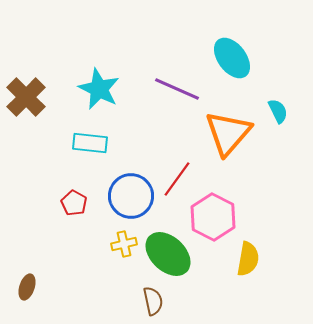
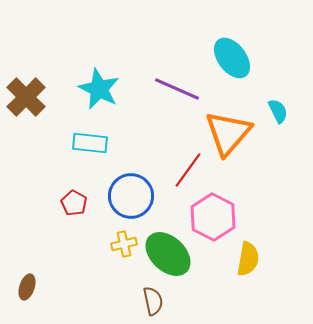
red line: moved 11 px right, 9 px up
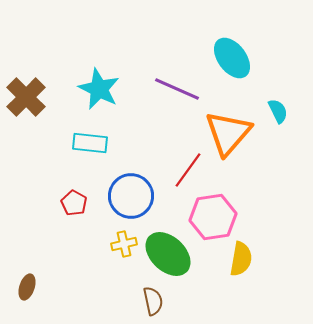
pink hexagon: rotated 24 degrees clockwise
yellow semicircle: moved 7 px left
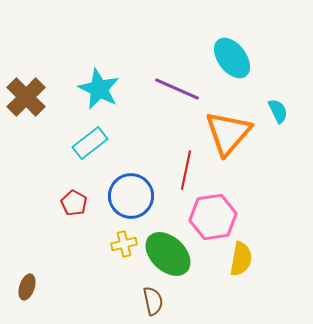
cyan rectangle: rotated 44 degrees counterclockwise
red line: moved 2 px left; rotated 24 degrees counterclockwise
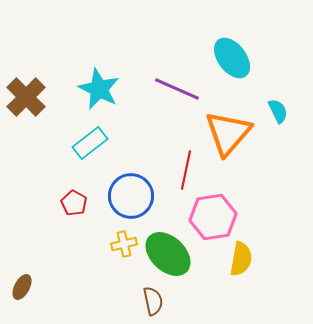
brown ellipse: moved 5 px left; rotated 10 degrees clockwise
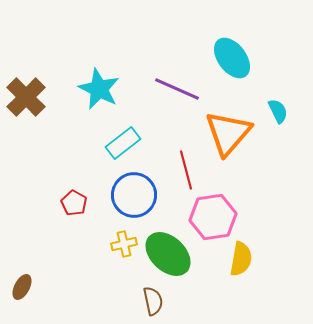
cyan rectangle: moved 33 px right
red line: rotated 27 degrees counterclockwise
blue circle: moved 3 px right, 1 px up
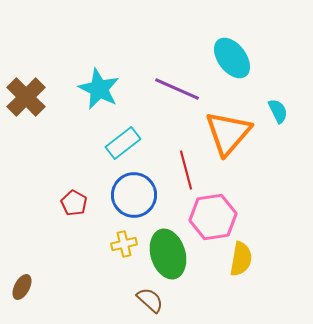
green ellipse: rotated 30 degrees clockwise
brown semicircle: moved 3 px left, 1 px up; rotated 36 degrees counterclockwise
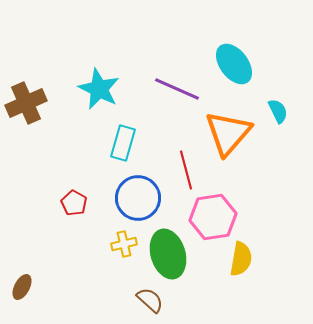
cyan ellipse: moved 2 px right, 6 px down
brown cross: moved 6 px down; rotated 21 degrees clockwise
cyan rectangle: rotated 36 degrees counterclockwise
blue circle: moved 4 px right, 3 px down
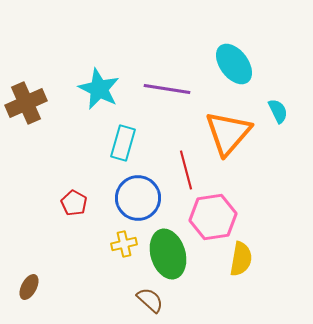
purple line: moved 10 px left; rotated 15 degrees counterclockwise
brown ellipse: moved 7 px right
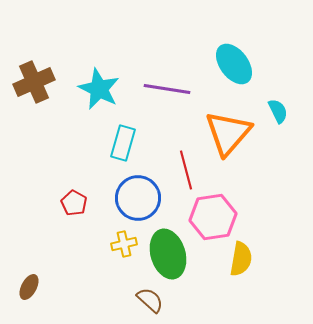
brown cross: moved 8 px right, 21 px up
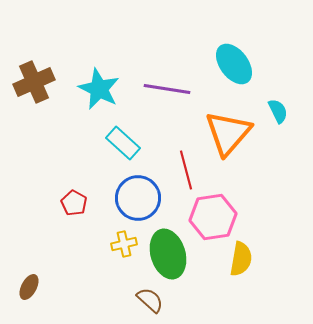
cyan rectangle: rotated 64 degrees counterclockwise
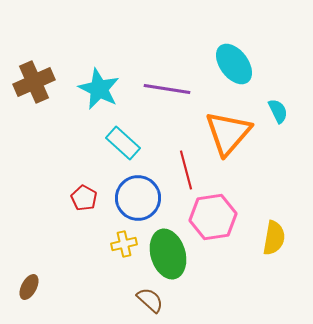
red pentagon: moved 10 px right, 5 px up
yellow semicircle: moved 33 px right, 21 px up
